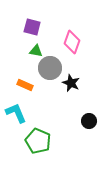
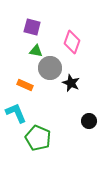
green pentagon: moved 3 px up
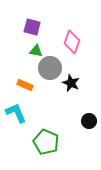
green pentagon: moved 8 px right, 4 px down
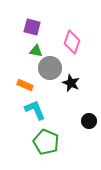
cyan L-shape: moved 19 px right, 3 px up
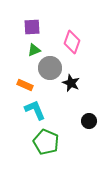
purple square: rotated 18 degrees counterclockwise
green triangle: moved 2 px left, 1 px up; rotated 32 degrees counterclockwise
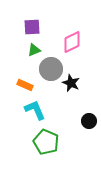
pink diamond: rotated 45 degrees clockwise
gray circle: moved 1 px right, 1 px down
